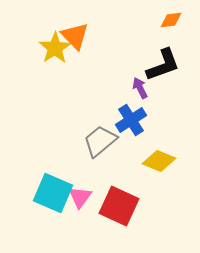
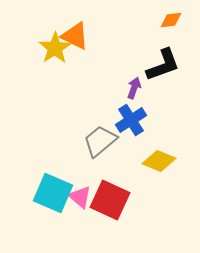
orange triangle: rotated 20 degrees counterclockwise
purple arrow: moved 6 px left; rotated 45 degrees clockwise
pink triangle: rotated 25 degrees counterclockwise
red square: moved 9 px left, 6 px up
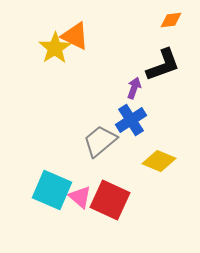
cyan square: moved 1 px left, 3 px up
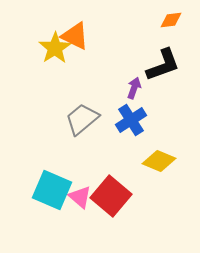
gray trapezoid: moved 18 px left, 22 px up
red square: moved 1 px right, 4 px up; rotated 15 degrees clockwise
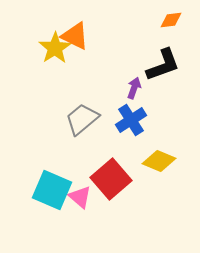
red square: moved 17 px up; rotated 9 degrees clockwise
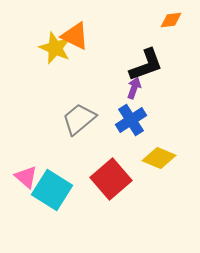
yellow star: rotated 16 degrees counterclockwise
black L-shape: moved 17 px left
gray trapezoid: moved 3 px left
yellow diamond: moved 3 px up
cyan square: rotated 9 degrees clockwise
pink triangle: moved 54 px left, 20 px up
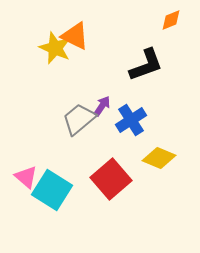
orange diamond: rotated 15 degrees counterclockwise
purple arrow: moved 32 px left, 18 px down; rotated 15 degrees clockwise
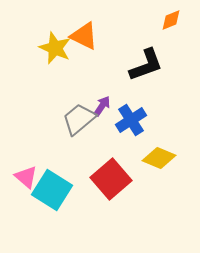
orange triangle: moved 9 px right
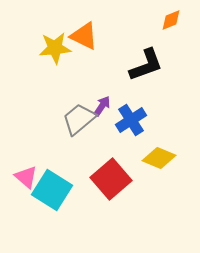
yellow star: rotated 28 degrees counterclockwise
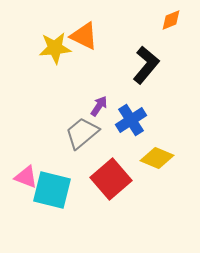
black L-shape: rotated 30 degrees counterclockwise
purple arrow: moved 3 px left
gray trapezoid: moved 3 px right, 14 px down
yellow diamond: moved 2 px left
pink triangle: rotated 20 degrees counterclockwise
cyan square: rotated 18 degrees counterclockwise
